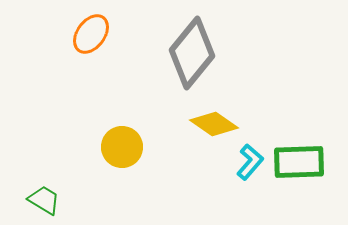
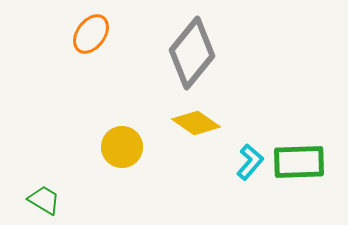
yellow diamond: moved 18 px left, 1 px up
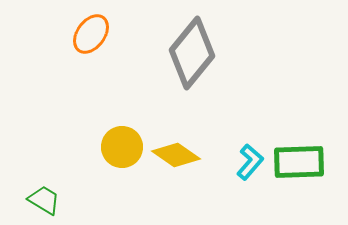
yellow diamond: moved 20 px left, 32 px down
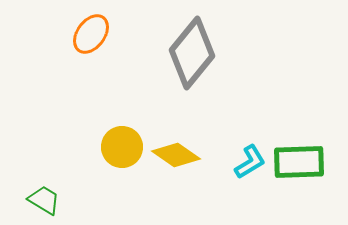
cyan L-shape: rotated 18 degrees clockwise
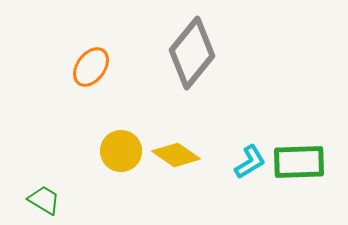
orange ellipse: moved 33 px down
yellow circle: moved 1 px left, 4 px down
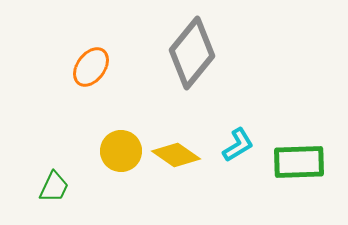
cyan L-shape: moved 12 px left, 17 px up
green trapezoid: moved 10 px right, 13 px up; rotated 84 degrees clockwise
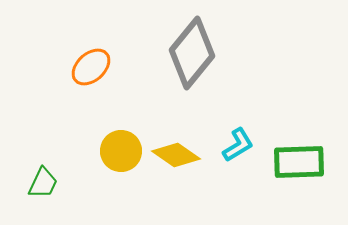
orange ellipse: rotated 12 degrees clockwise
green trapezoid: moved 11 px left, 4 px up
